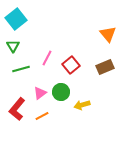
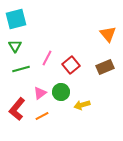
cyan square: rotated 25 degrees clockwise
green triangle: moved 2 px right
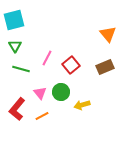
cyan square: moved 2 px left, 1 px down
green line: rotated 30 degrees clockwise
pink triangle: rotated 32 degrees counterclockwise
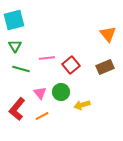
pink line: rotated 56 degrees clockwise
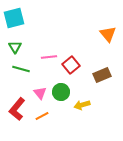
cyan square: moved 2 px up
green triangle: moved 1 px down
pink line: moved 2 px right, 1 px up
brown rectangle: moved 3 px left, 8 px down
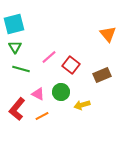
cyan square: moved 6 px down
pink line: rotated 35 degrees counterclockwise
red square: rotated 12 degrees counterclockwise
pink triangle: moved 2 px left, 1 px down; rotated 24 degrees counterclockwise
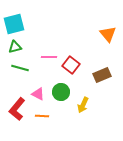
green triangle: rotated 48 degrees clockwise
pink line: rotated 42 degrees clockwise
green line: moved 1 px left, 1 px up
yellow arrow: moved 1 px right; rotated 49 degrees counterclockwise
orange line: rotated 32 degrees clockwise
